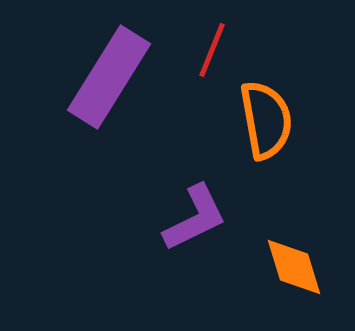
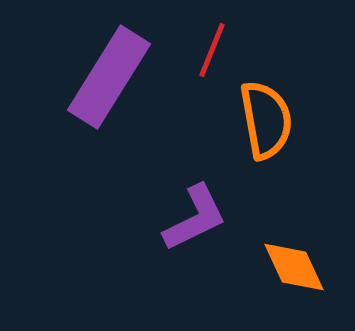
orange diamond: rotated 8 degrees counterclockwise
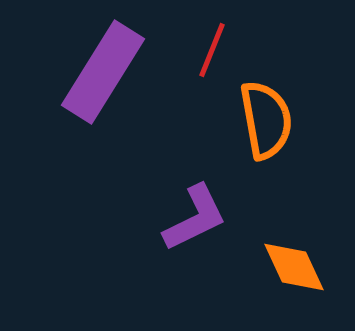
purple rectangle: moved 6 px left, 5 px up
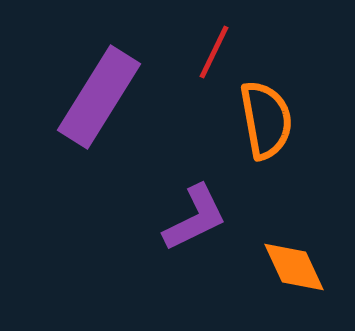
red line: moved 2 px right, 2 px down; rotated 4 degrees clockwise
purple rectangle: moved 4 px left, 25 px down
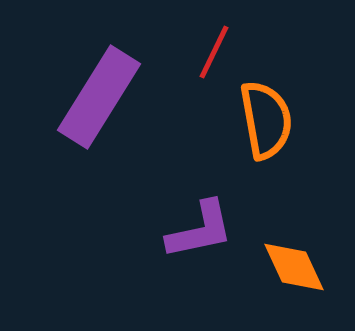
purple L-shape: moved 5 px right, 12 px down; rotated 14 degrees clockwise
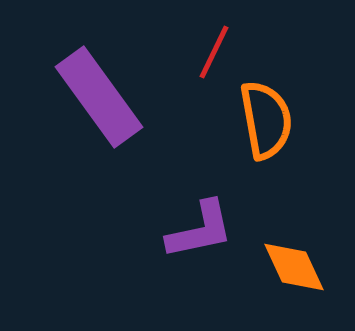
purple rectangle: rotated 68 degrees counterclockwise
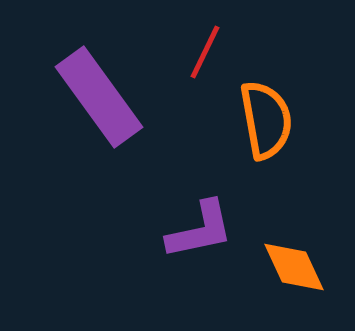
red line: moved 9 px left
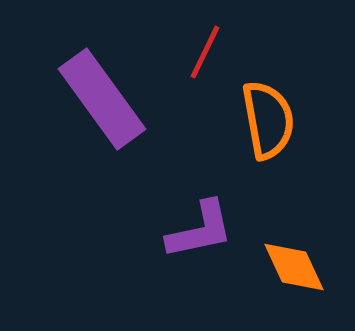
purple rectangle: moved 3 px right, 2 px down
orange semicircle: moved 2 px right
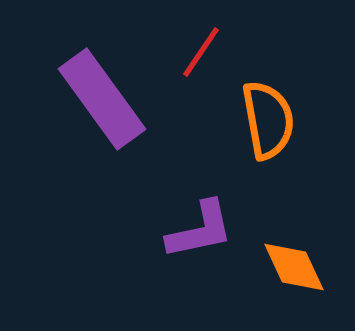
red line: moved 4 px left; rotated 8 degrees clockwise
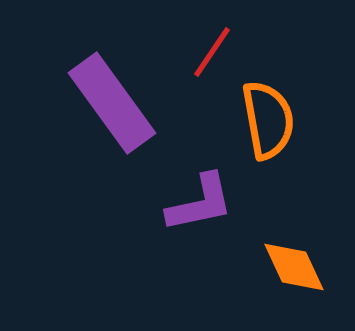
red line: moved 11 px right
purple rectangle: moved 10 px right, 4 px down
purple L-shape: moved 27 px up
